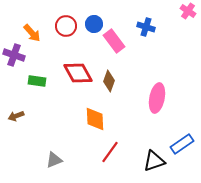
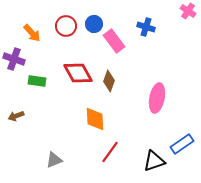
purple cross: moved 4 px down
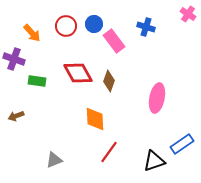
pink cross: moved 3 px down
red line: moved 1 px left
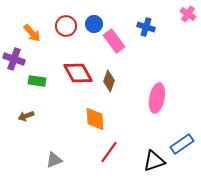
brown arrow: moved 10 px right
